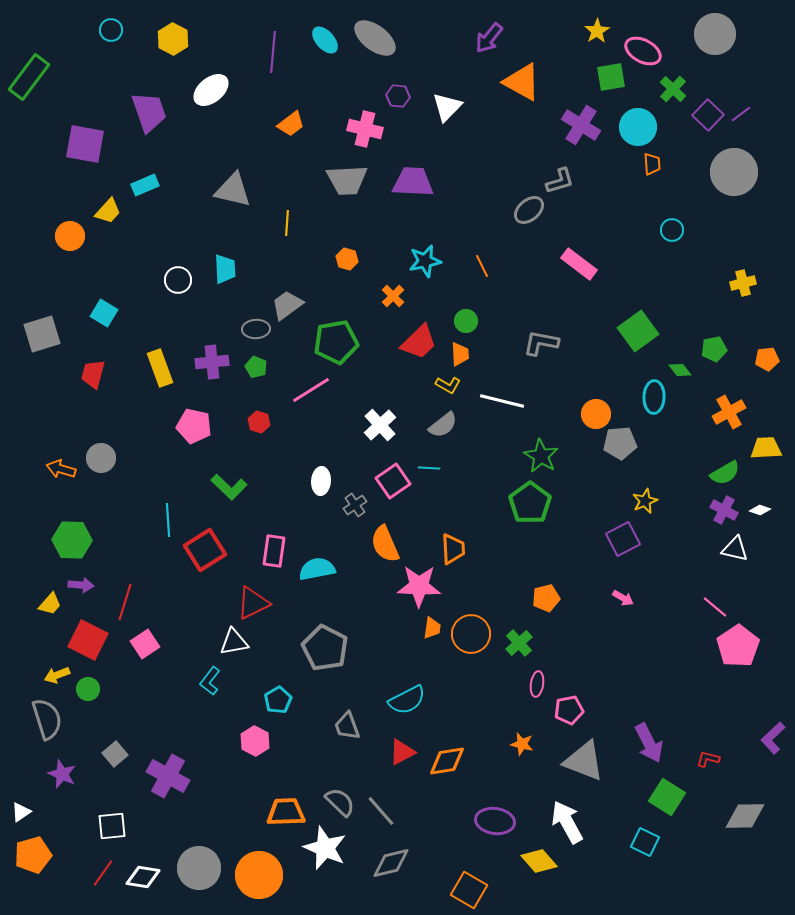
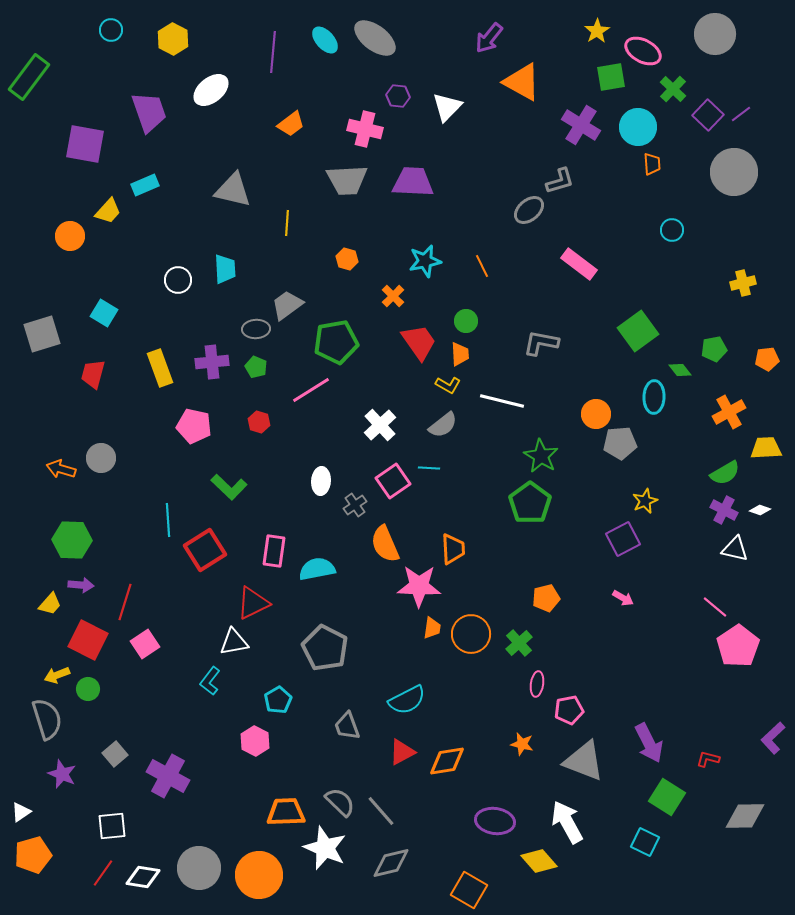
red trapezoid at (419, 342): rotated 81 degrees counterclockwise
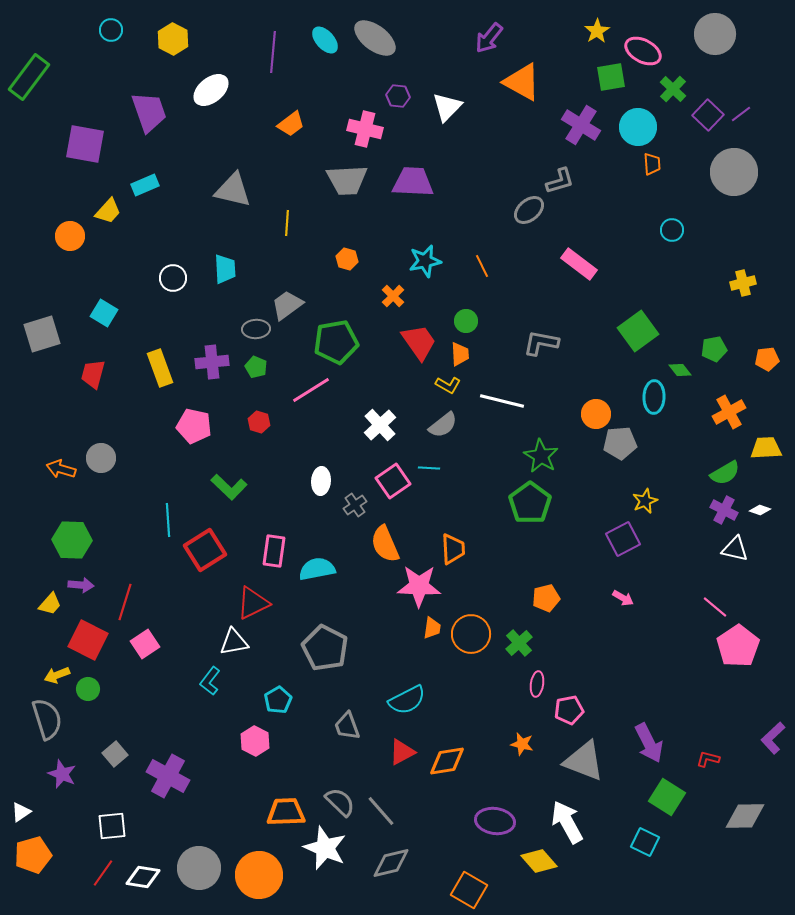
white circle at (178, 280): moved 5 px left, 2 px up
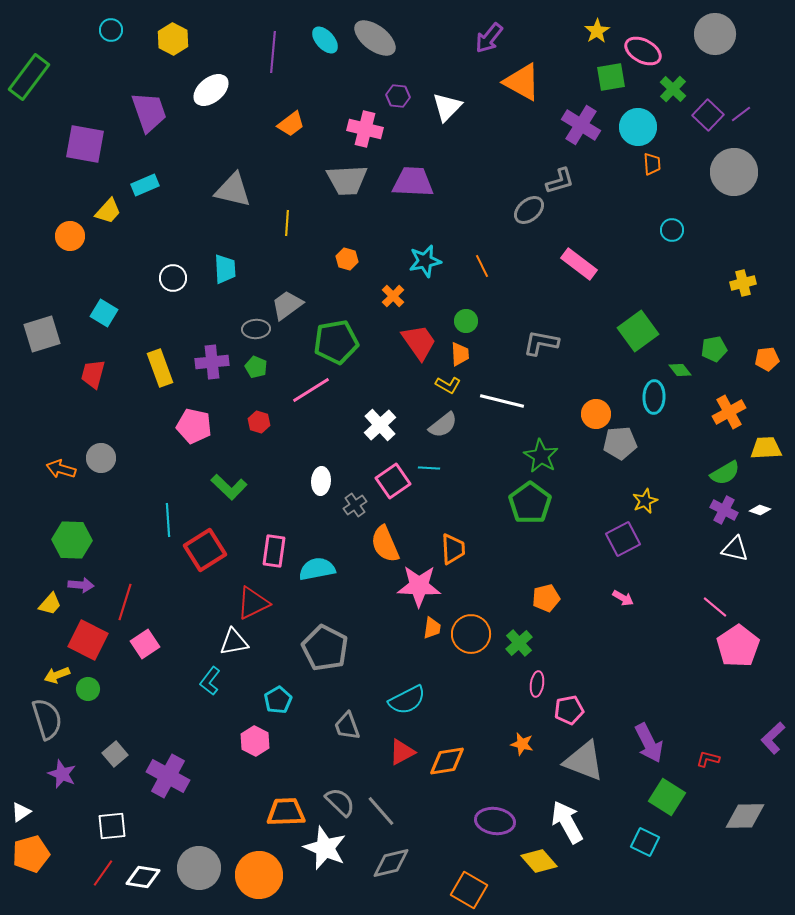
orange pentagon at (33, 855): moved 2 px left, 1 px up
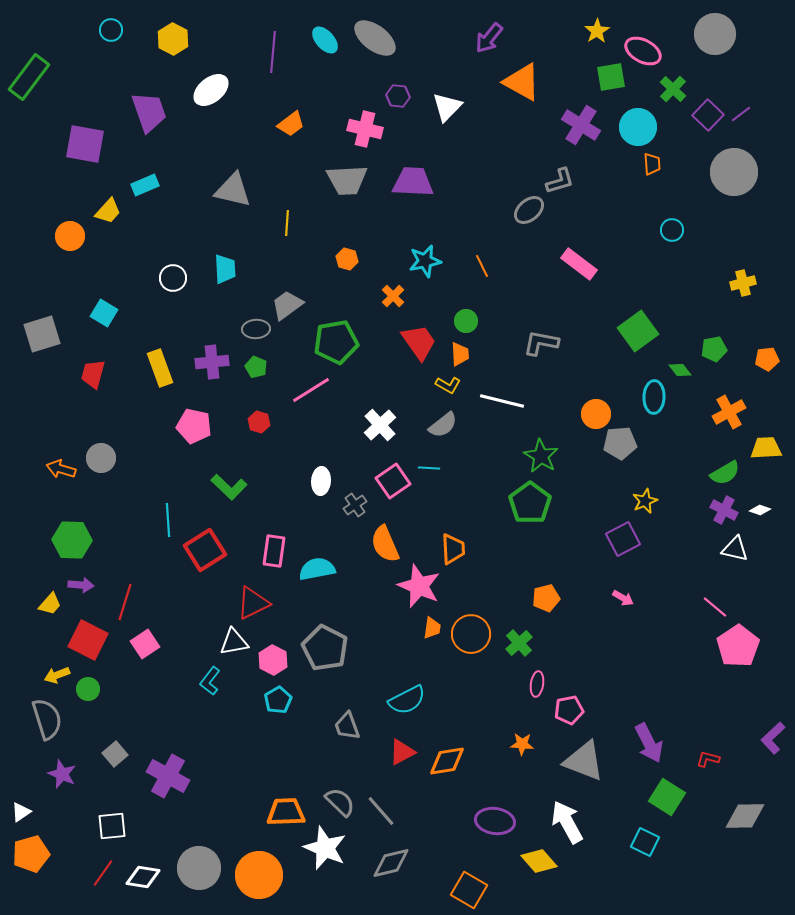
pink star at (419, 586): rotated 21 degrees clockwise
pink hexagon at (255, 741): moved 18 px right, 81 px up
orange star at (522, 744): rotated 10 degrees counterclockwise
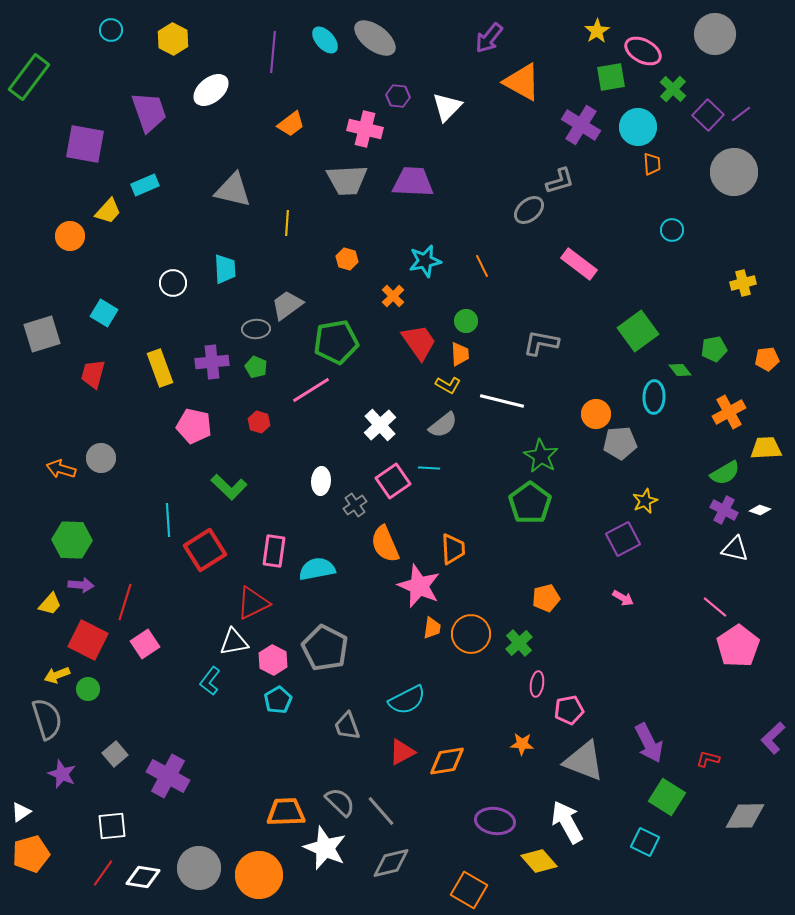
white circle at (173, 278): moved 5 px down
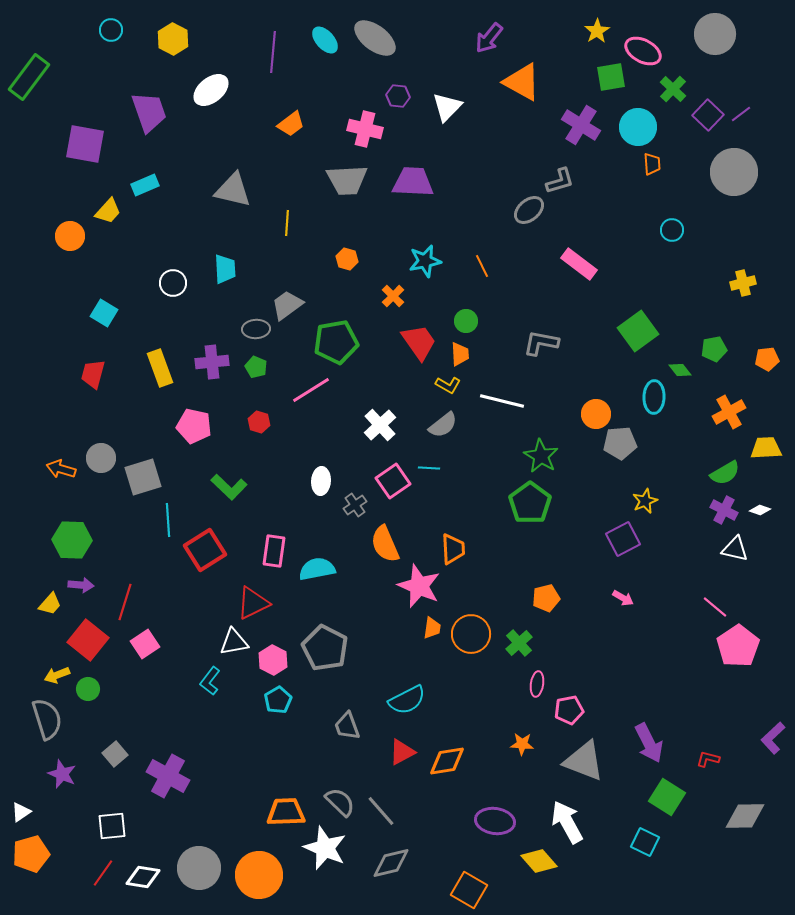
gray square at (42, 334): moved 101 px right, 143 px down
red square at (88, 640): rotated 12 degrees clockwise
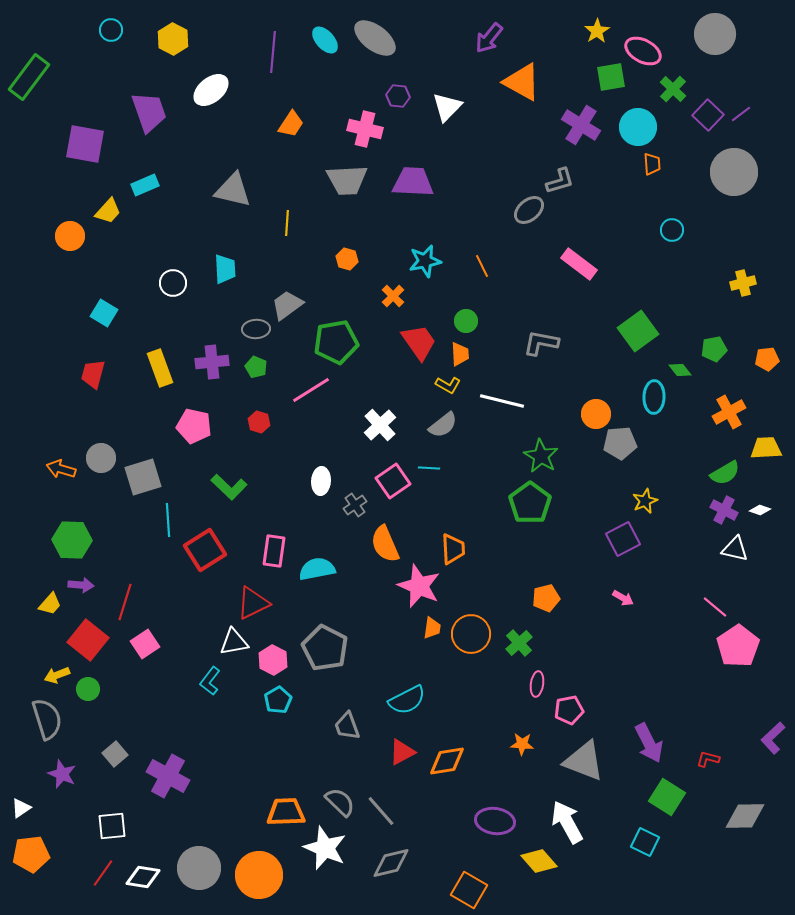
orange trapezoid at (291, 124): rotated 20 degrees counterclockwise
white triangle at (21, 812): moved 4 px up
orange pentagon at (31, 854): rotated 9 degrees clockwise
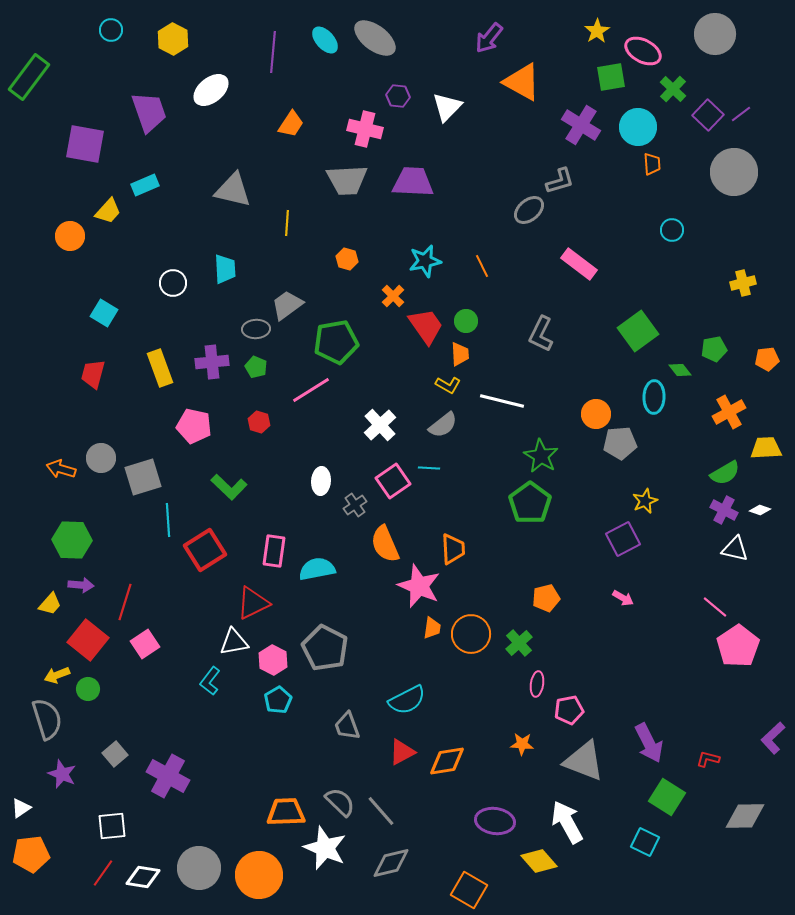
red trapezoid at (419, 342): moved 7 px right, 16 px up
gray L-shape at (541, 343): moved 9 px up; rotated 75 degrees counterclockwise
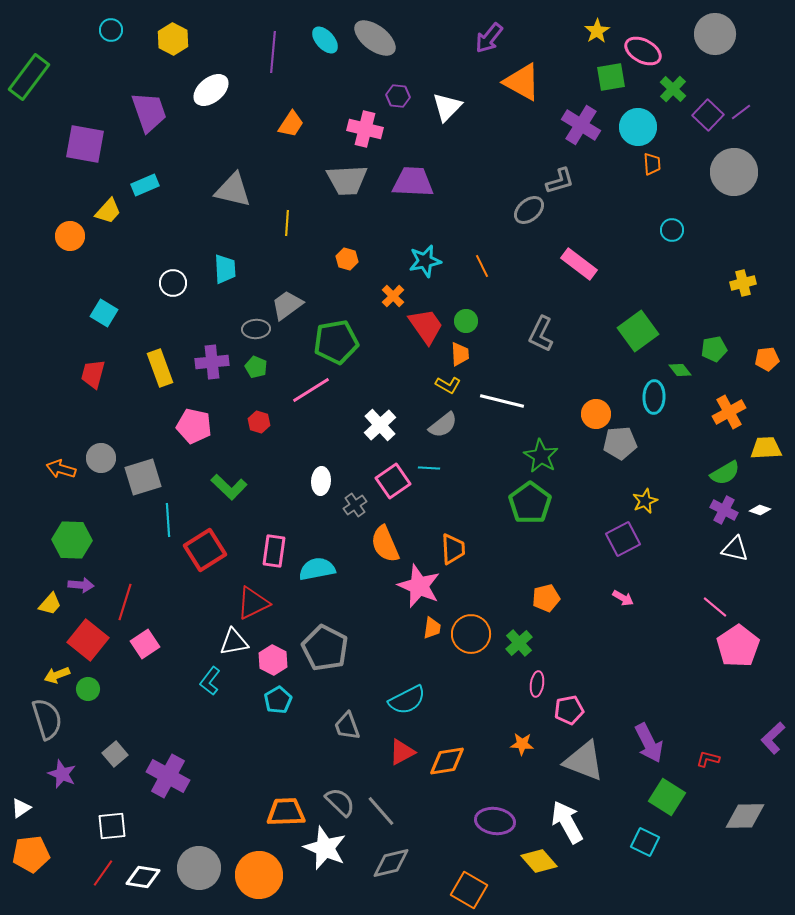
purple line at (741, 114): moved 2 px up
